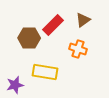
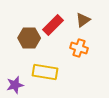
orange cross: moved 1 px right, 1 px up
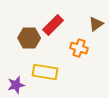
brown triangle: moved 13 px right, 4 px down
purple star: moved 1 px right
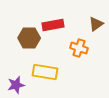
red rectangle: rotated 35 degrees clockwise
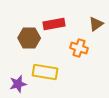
red rectangle: moved 1 px right, 1 px up
purple star: moved 2 px right, 1 px up
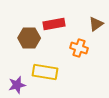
purple star: moved 1 px left, 1 px down
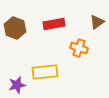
brown triangle: moved 1 px right, 2 px up
brown hexagon: moved 14 px left, 10 px up; rotated 20 degrees clockwise
yellow rectangle: rotated 15 degrees counterclockwise
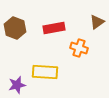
red rectangle: moved 4 px down
yellow rectangle: rotated 10 degrees clockwise
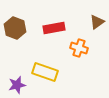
yellow rectangle: rotated 15 degrees clockwise
